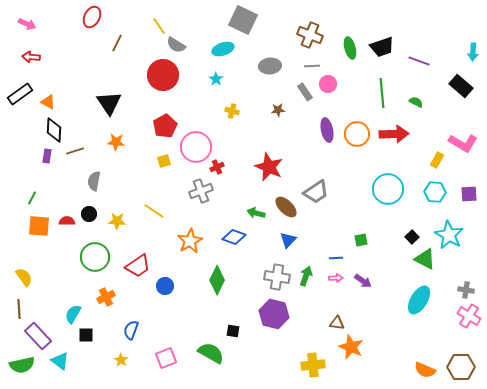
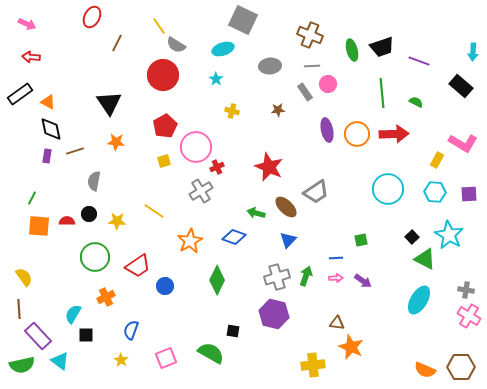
green ellipse at (350, 48): moved 2 px right, 2 px down
black diamond at (54, 130): moved 3 px left, 1 px up; rotated 15 degrees counterclockwise
gray cross at (201, 191): rotated 10 degrees counterclockwise
gray cross at (277, 277): rotated 25 degrees counterclockwise
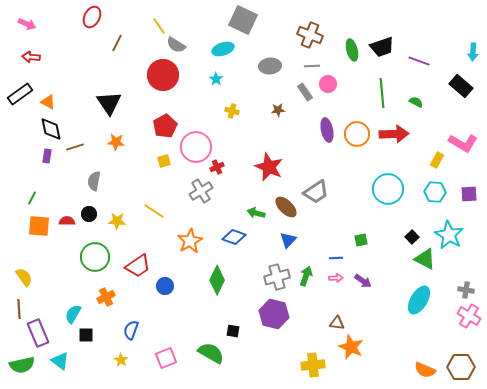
brown line at (75, 151): moved 4 px up
purple rectangle at (38, 336): moved 3 px up; rotated 20 degrees clockwise
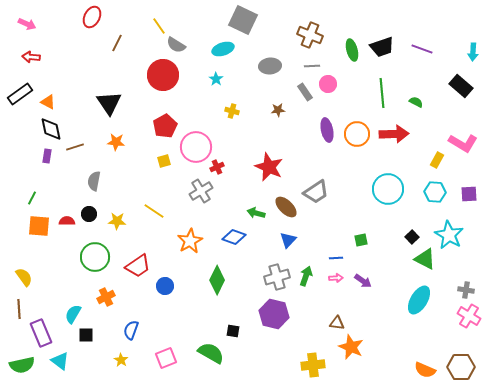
purple line at (419, 61): moved 3 px right, 12 px up
purple rectangle at (38, 333): moved 3 px right
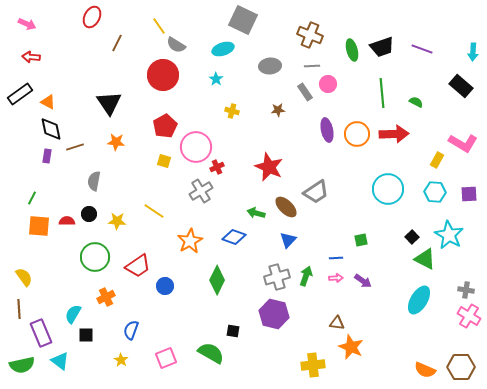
yellow square at (164, 161): rotated 32 degrees clockwise
